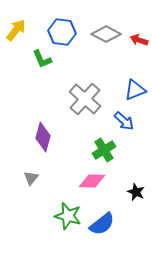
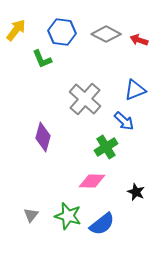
green cross: moved 2 px right, 3 px up
gray triangle: moved 37 px down
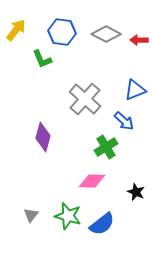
red arrow: rotated 18 degrees counterclockwise
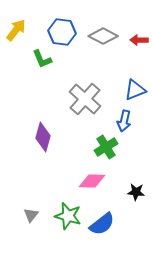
gray diamond: moved 3 px left, 2 px down
blue arrow: rotated 60 degrees clockwise
black star: rotated 18 degrees counterclockwise
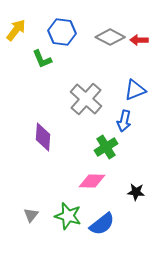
gray diamond: moved 7 px right, 1 px down
gray cross: moved 1 px right
purple diamond: rotated 12 degrees counterclockwise
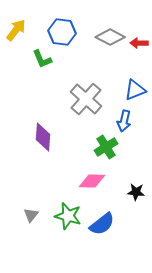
red arrow: moved 3 px down
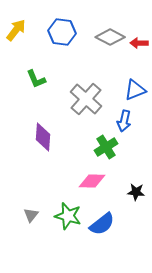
green L-shape: moved 6 px left, 20 px down
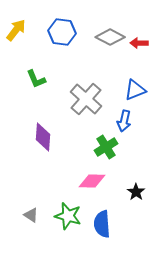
black star: rotated 30 degrees clockwise
gray triangle: rotated 35 degrees counterclockwise
blue semicircle: rotated 124 degrees clockwise
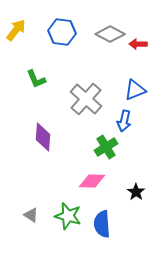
gray diamond: moved 3 px up
red arrow: moved 1 px left, 1 px down
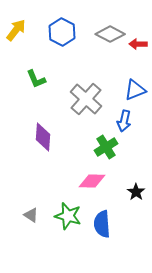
blue hexagon: rotated 20 degrees clockwise
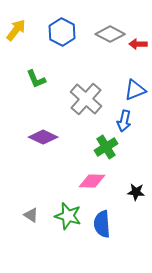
purple diamond: rotated 68 degrees counterclockwise
black star: rotated 30 degrees counterclockwise
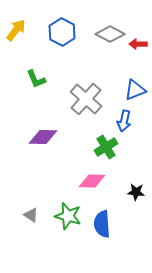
purple diamond: rotated 24 degrees counterclockwise
